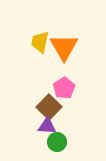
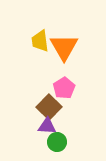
yellow trapezoid: moved 1 px up; rotated 20 degrees counterclockwise
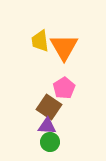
brown square: rotated 10 degrees counterclockwise
green circle: moved 7 px left
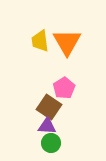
orange triangle: moved 3 px right, 5 px up
green circle: moved 1 px right, 1 px down
